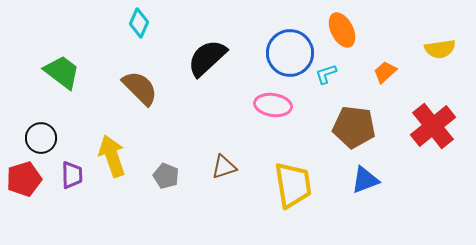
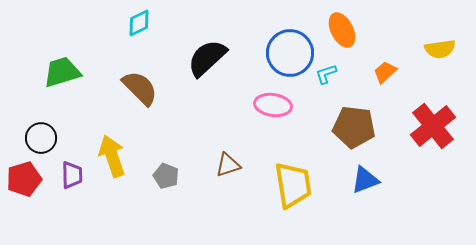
cyan diamond: rotated 40 degrees clockwise
green trapezoid: rotated 54 degrees counterclockwise
brown triangle: moved 4 px right, 2 px up
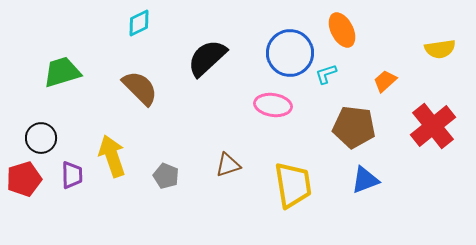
orange trapezoid: moved 9 px down
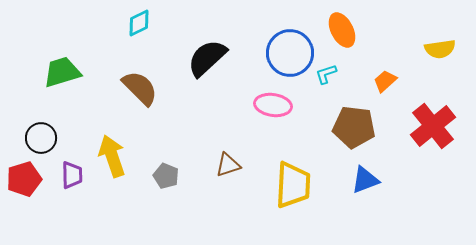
yellow trapezoid: rotated 12 degrees clockwise
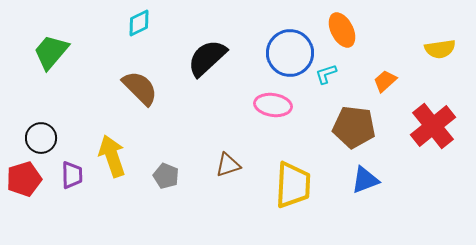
green trapezoid: moved 11 px left, 20 px up; rotated 33 degrees counterclockwise
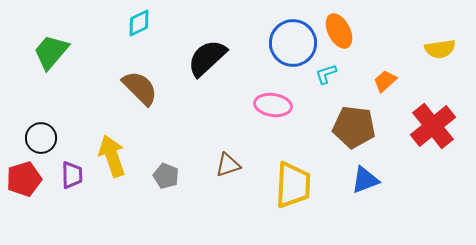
orange ellipse: moved 3 px left, 1 px down
blue circle: moved 3 px right, 10 px up
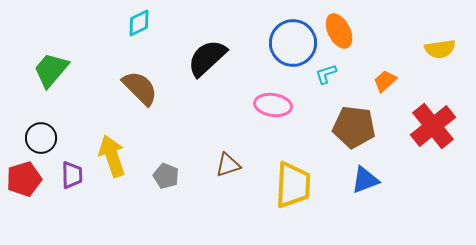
green trapezoid: moved 18 px down
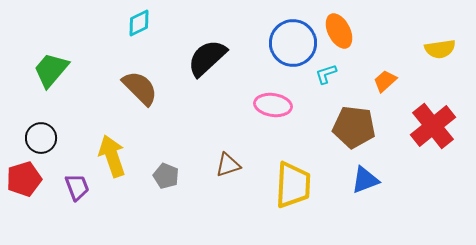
purple trapezoid: moved 5 px right, 12 px down; rotated 20 degrees counterclockwise
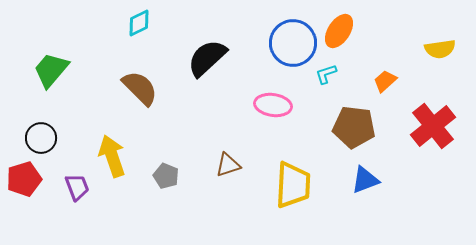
orange ellipse: rotated 60 degrees clockwise
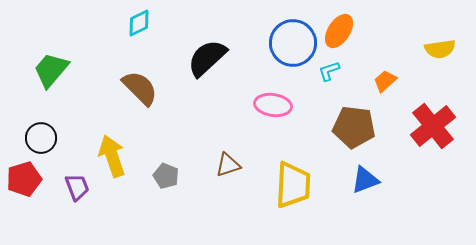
cyan L-shape: moved 3 px right, 3 px up
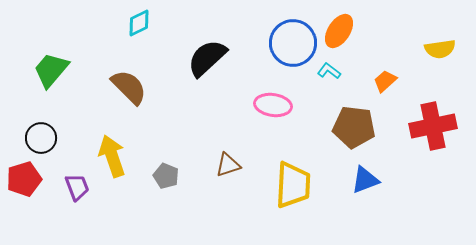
cyan L-shape: rotated 55 degrees clockwise
brown semicircle: moved 11 px left, 1 px up
red cross: rotated 27 degrees clockwise
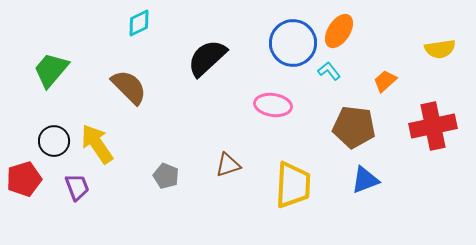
cyan L-shape: rotated 15 degrees clockwise
black circle: moved 13 px right, 3 px down
yellow arrow: moved 15 px left, 12 px up; rotated 15 degrees counterclockwise
